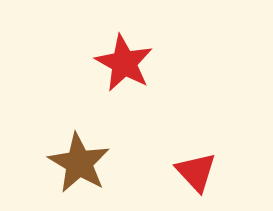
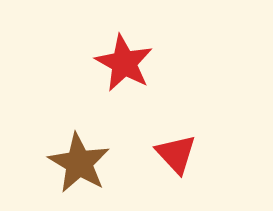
red triangle: moved 20 px left, 18 px up
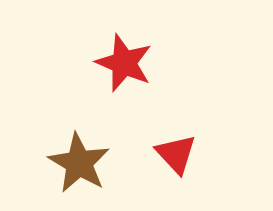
red star: rotated 6 degrees counterclockwise
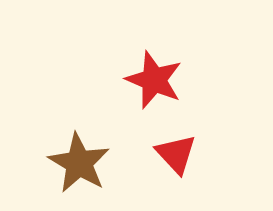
red star: moved 30 px right, 17 px down
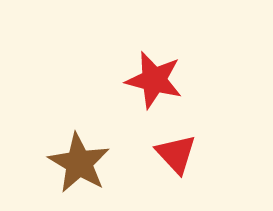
red star: rotated 8 degrees counterclockwise
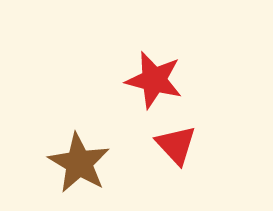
red triangle: moved 9 px up
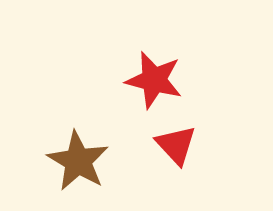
brown star: moved 1 px left, 2 px up
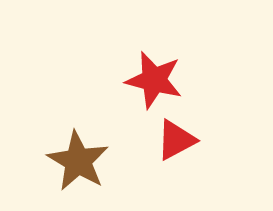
red triangle: moved 5 px up; rotated 45 degrees clockwise
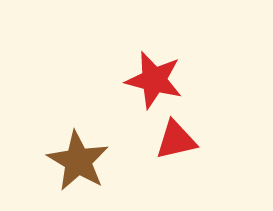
red triangle: rotated 15 degrees clockwise
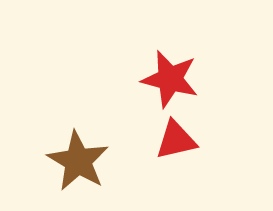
red star: moved 16 px right, 1 px up
